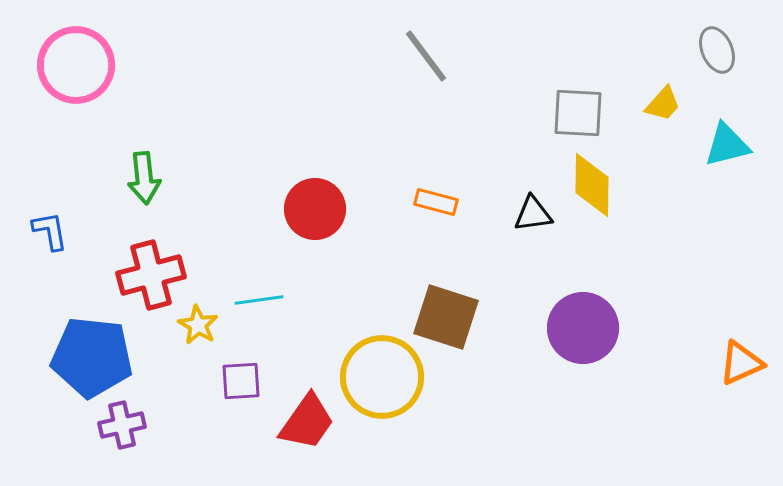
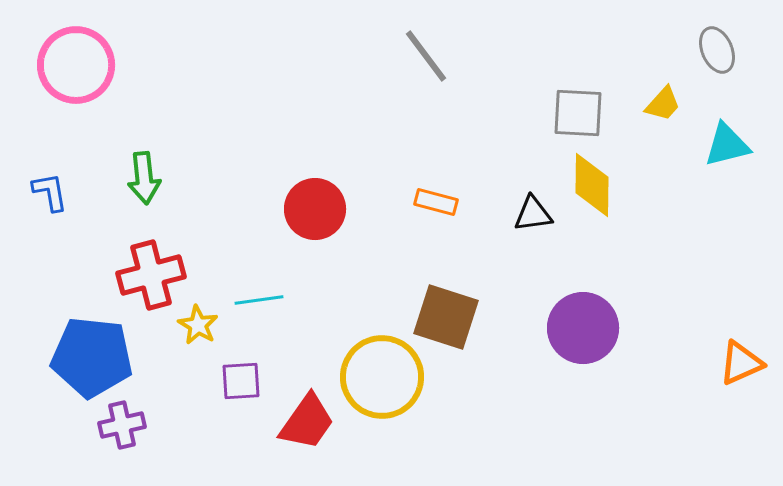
blue L-shape: moved 39 px up
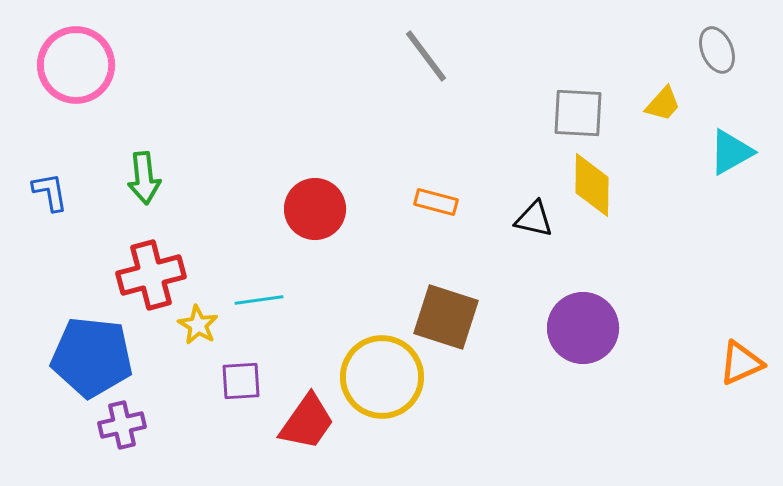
cyan triangle: moved 4 px right, 7 px down; rotated 15 degrees counterclockwise
black triangle: moved 1 px right, 5 px down; rotated 21 degrees clockwise
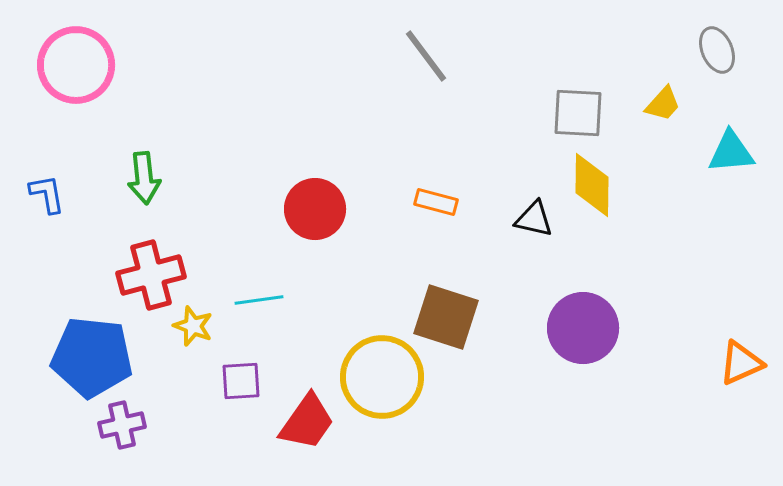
cyan triangle: rotated 24 degrees clockwise
blue L-shape: moved 3 px left, 2 px down
yellow star: moved 5 px left, 1 px down; rotated 9 degrees counterclockwise
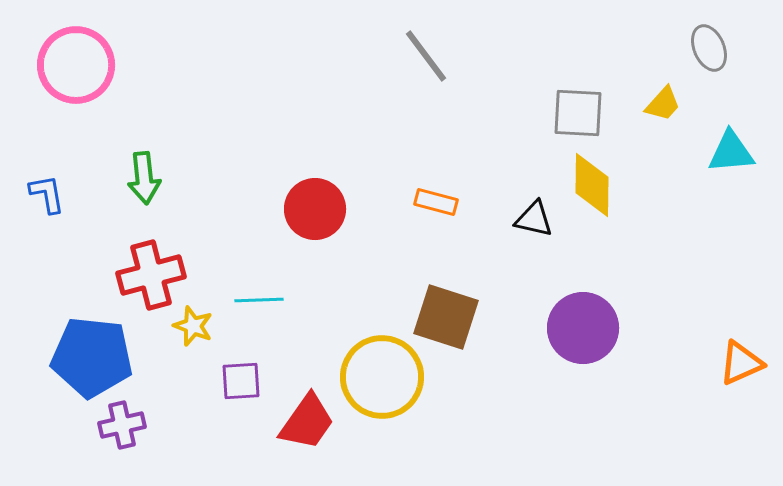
gray ellipse: moved 8 px left, 2 px up
cyan line: rotated 6 degrees clockwise
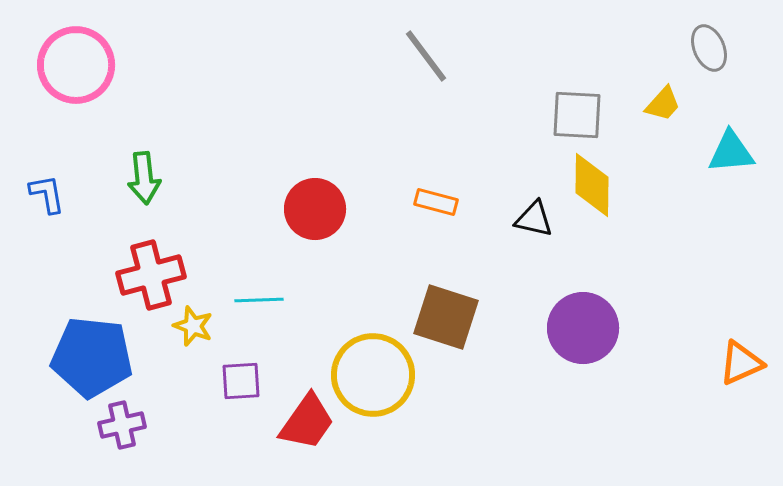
gray square: moved 1 px left, 2 px down
yellow circle: moved 9 px left, 2 px up
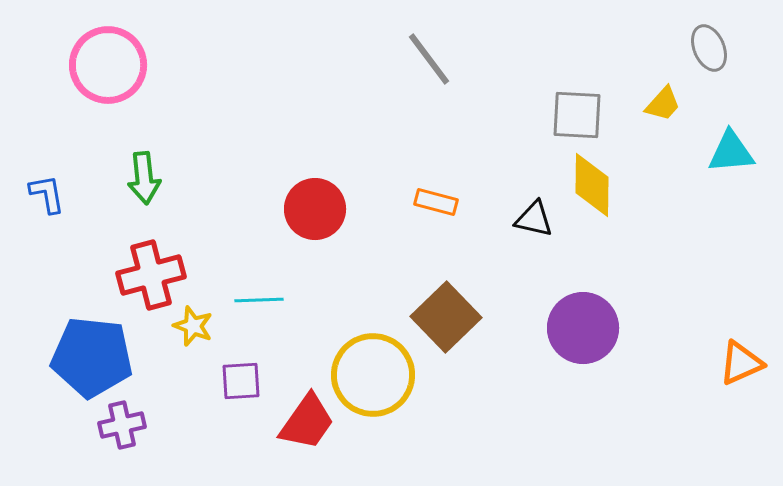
gray line: moved 3 px right, 3 px down
pink circle: moved 32 px right
brown square: rotated 28 degrees clockwise
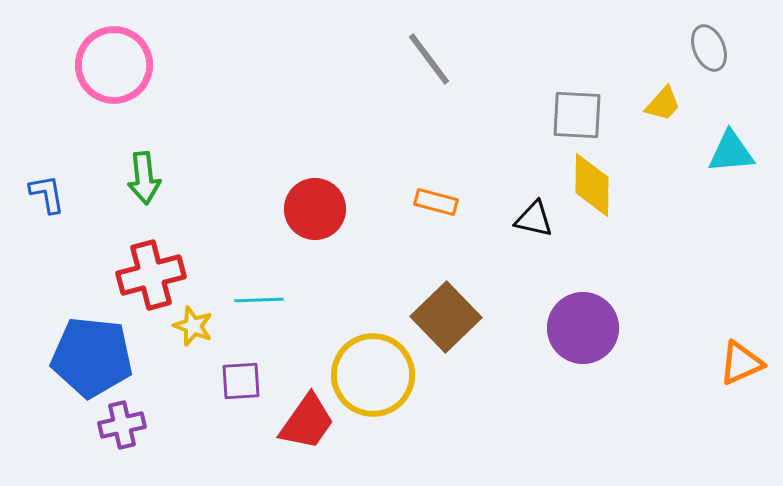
pink circle: moved 6 px right
